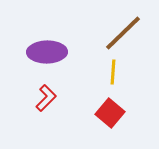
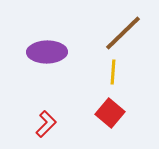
red L-shape: moved 26 px down
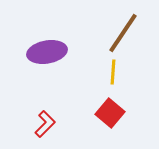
brown line: rotated 12 degrees counterclockwise
purple ellipse: rotated 9 degrees counterclockwise
red L-shape: moved 1 px left
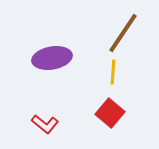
purple ellipse: moved 5 px right, 6 px down
red L-shape: rotated 84 degrees clockwise
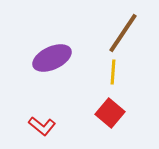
purple ellipse: rotated 15 degrees counterclockwise
red L-shape: moved 3 px left, 2 px down
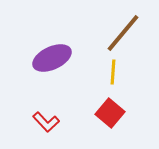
brown line: rotated 6 degrees clockwise
red L-shape: moved 4 px right, 4 px up; rotated 8 degrees clockwise
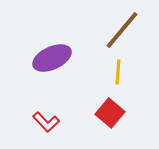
brown line: moved 1 px left, 3 px up
yellow line: moved 5 px right
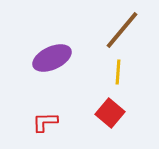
red L-shape: moved 1 px left; rotated 132 degrees clockwise
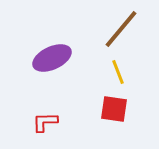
brown line: moved 1 px left, 1 px up
yellow line: rotated 25 degrees counterclockwise
red square: moved 4 px right, 4 px up; rotated 32 degrees counterclockwise
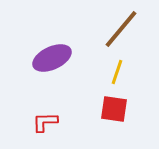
yellow line: moved 1 px left; rotated 40 degrees clockwise
